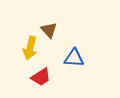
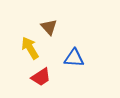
brown triangle: moved 3 px up
yellow arrow: rotated 135 degrees clockwise
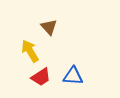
yellow arrow: moved 3 px down
blue triangle: moved 1 px left, 18 px down
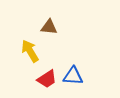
brown triangle: rotated 42 degrees counterclockwise
red trapezoid: moved 6 px right, 2 px down
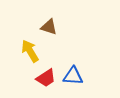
brown triangle: rotated 12 degrees clockwise
red trapezoid: moved 1 px left, 1 px up
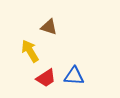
blue triangle: moved 1 px right
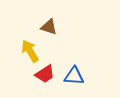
red trapezoid: moved 1 px left, 4 px up
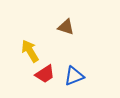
brown triangle: moved 17 px right
blue triangle: rotated 25 degrees counterclockwise
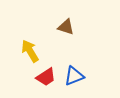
red trapezoid: moved 1 px right, 3 px down
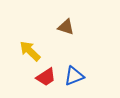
yellow arrow: rotated 15 degrees counterclockwise
